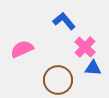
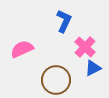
blue L-shape: rotated 65 degrees clockwise
blue triangle: rotated 30 degrees counterclockwise
brown circle: moved 2 px left
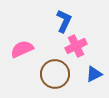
pink cross: moved 9 px left, 1 px up; rotated 20 degrees clockwise
blue triangle: moved 1 px right, 6 px down
brown circle: moved 1 px left, 6 px up
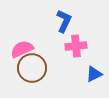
pink cross: rotated 20 degrees clockwise
brown circle: moved 23 px left, 6 px up
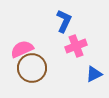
pink cross: rotated 15 degrees counterclockwise
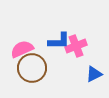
blue L-shape: moved 5 px left, 20 px down; rotated 65 degrees clockwise
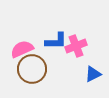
blue L-shape: moved 3 px left
brown circle: moved 1 px down
blue triangle: moved 1 px left
